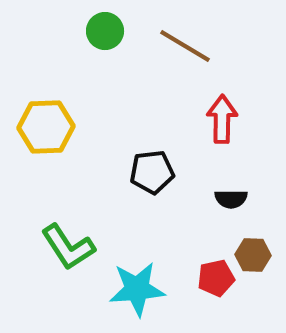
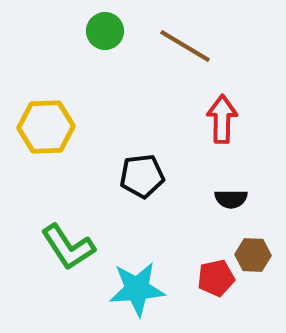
black pentagon: moved 10 px left, 4 px down
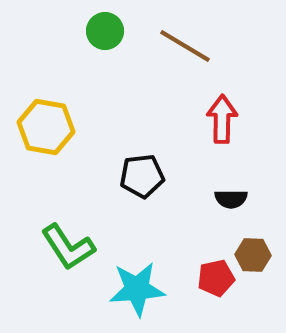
yellow hexagon: rotated 12 degrees clockwise
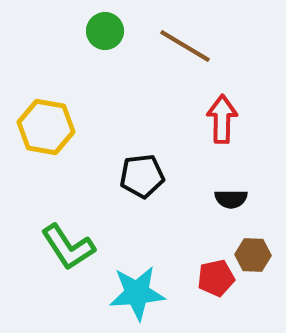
cyan star: moved 4 px down
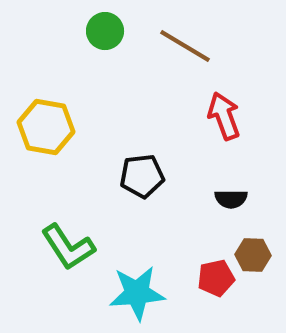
red arrow: moved 2 px right, 3 px up; rotated 21 degrees counterclockwise
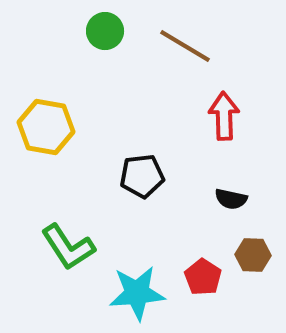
red arrow: rotated 18 degrees clockwise
black semicircle: rotated 12 degrees clockwise
red pentagon: moved 13 px left, 1 px up; rotated 27 degrees counterclockwise
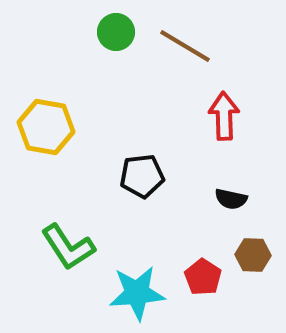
green circle: moved 11 px right, 1 px down
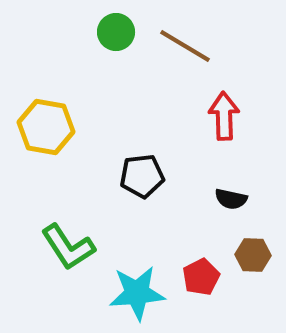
red pentagon: moved 2 px left; rotated 12 degrees clockwise
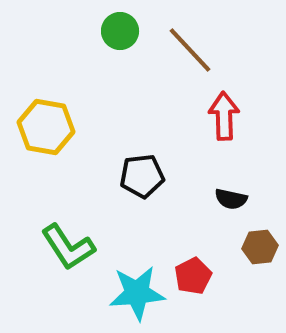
green circle: moved 4 px right, 1 px up
brown line: moved 5 px right, 4 px down; rotated 16 degrees clockwise
brown hexagon: moved 7 px right, 8 px up; rotated 8 degrees counterclockwise
red pentagon: moved 8 px left, 1 px up
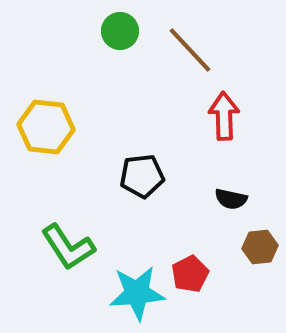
yellow hexagon: rotated 4 degrees counterclockwise
red pentagon: moved 3 px left, 2 px up
